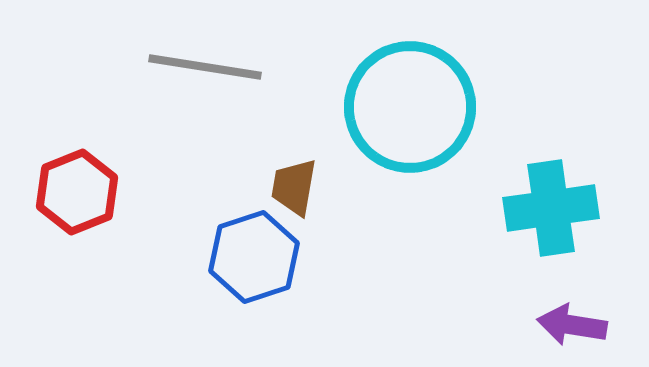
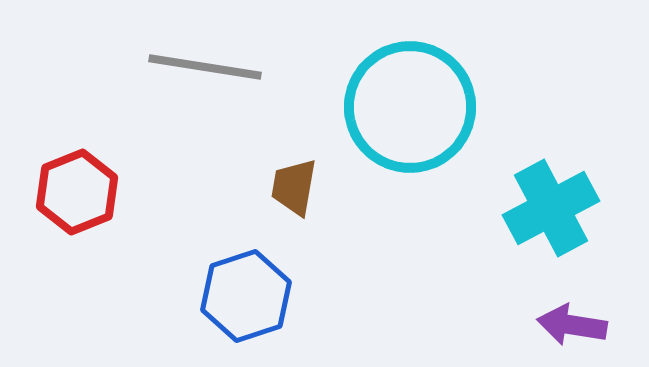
cyan cross: rotated 20 degrees counterclockwise
blue hexagon: moved 8 px left, 39 px down
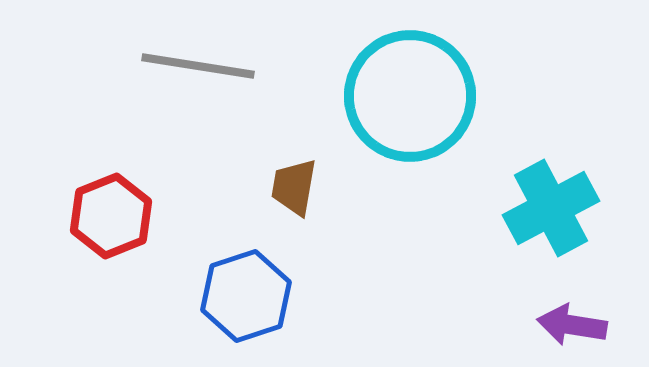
gray line: moved 7 px left, 1 px up
cyan circle: moved 11 px up
red hexagon: moved 34 px right, 24 px down
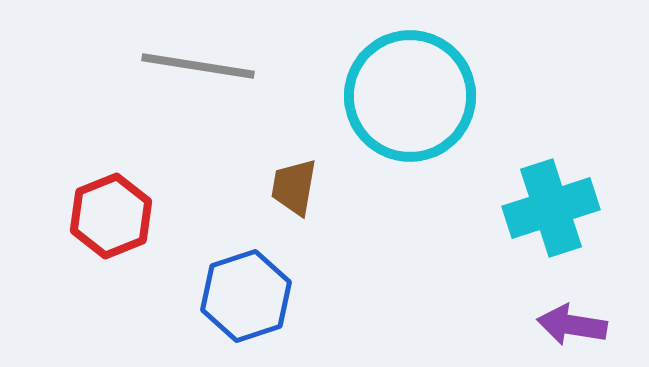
cyan cross: rotated 10 degrees clockwise
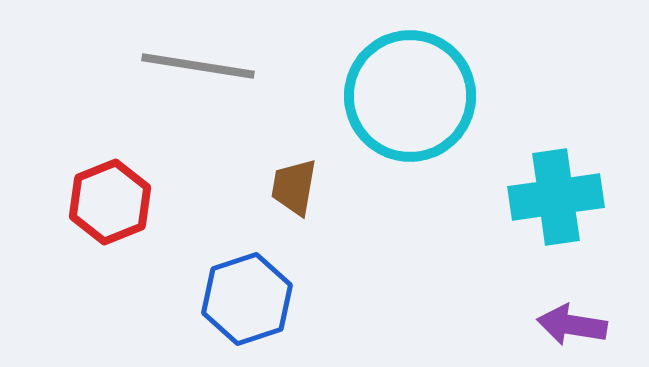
cyan cross: moved 5 px right, 11 px up; rotated 10 degrees clockwise
red hexagon: moved 1 px left, 14 px up
blue hexagon: moved 1 px right, 3 px down
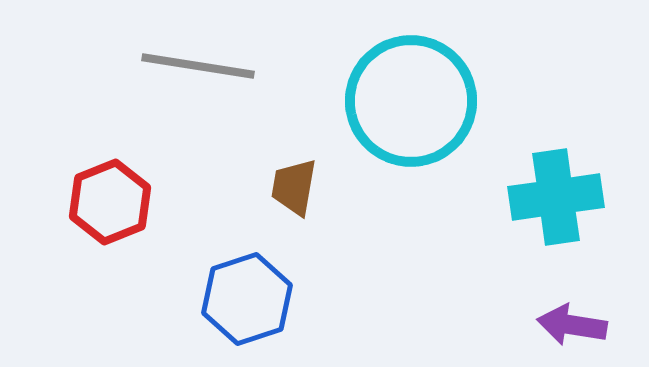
cyan circle: moved 1 px right, 5 px down
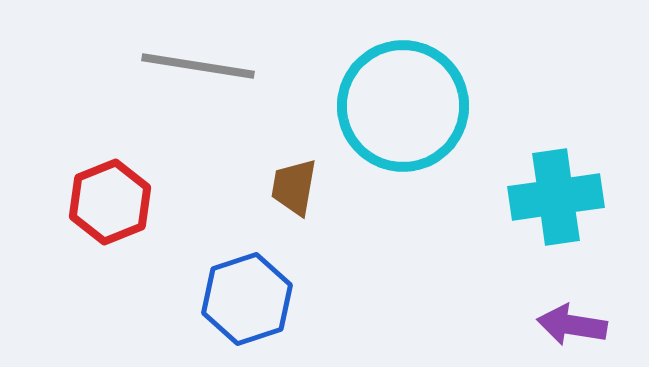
cyan circle: moved 8 px left, 5 px down
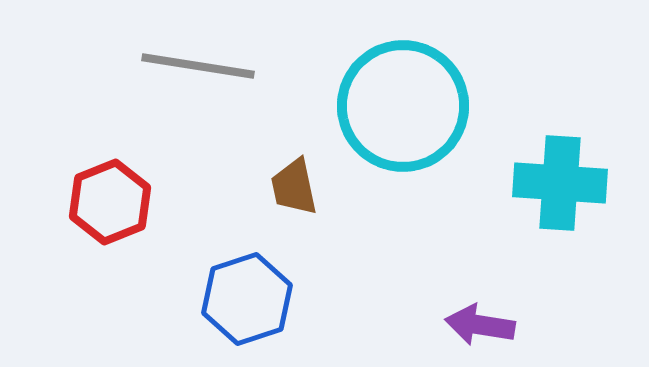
brown trapezoid: rotated 22 degrees counterclockwise
cyan cross: moved 4 px right, 14 px up; rotated 12 degrees clockwise
purple arrow: moved 92 px left
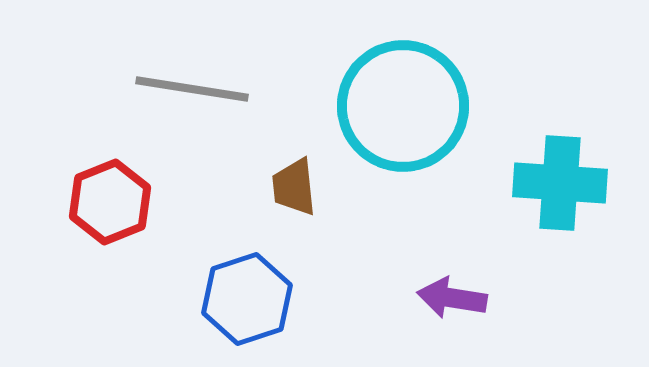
gray line: moved 6 px left, 23 px down
brown trapezoid: rotated 6 degrees clockwise
purple arrow: moved 28 px left, 27 px up
